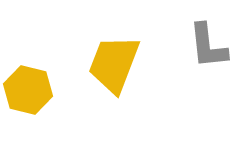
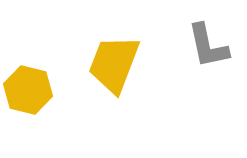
gray L-shape: rotated 6 degrees counterclockwise
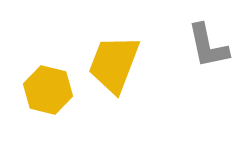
yellow hexagon: moved 20 px right
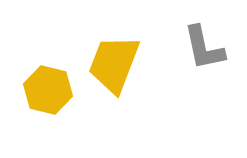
gray L-shape: moved 4 px left, 2 px down
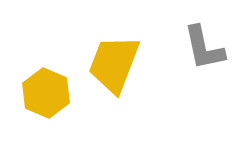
yellow hexagon: moved 2 px left, 3 px down; rotated 9 degrees clockwise
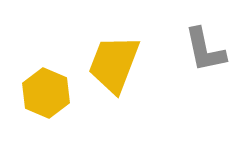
gray L-shape: moved 1 px right, 2 px down
